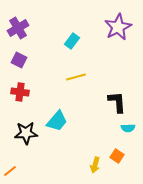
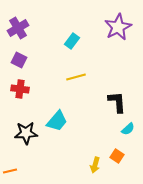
red cross: moved 3 px up
cyan semicircle: moved 1 px down; rotated 40 degrees counterclockwise
orange line: rotated 24 degrees clockwise
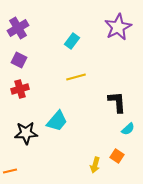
red cross: rotated 24 degrees counterclockwise
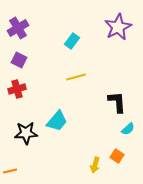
red cross: moved 3 px left
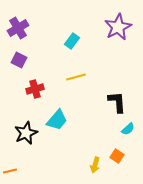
red cross: moved 18 px right
cyan trapezoid: moved 1 px up
black star: rotated 20 degrees counterclockwise
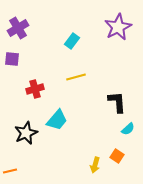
purple square: moved 7 px left, 1 px up; rotated 21 degrees counterclockwise
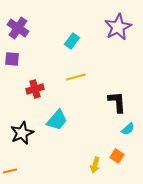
purple cross: rotated 25 degrees counterclockwise
black star: moved 4 px left
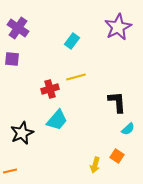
red cross: moved 15 px right
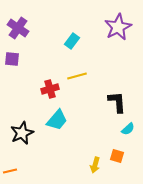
yellow line: moved 1 px right, 1 px up
orange square: rotated 16 degrees counterclockwise
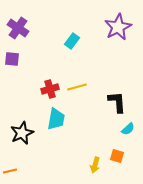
yellow line: moved 11 px down
cyan trapezoid: moved 1 px left, 1 px up; rotated 30 degrees counterclockwise
